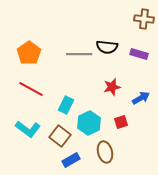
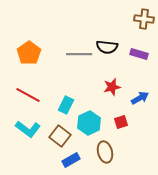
red line: moved 3 px left, 6 px down
blue arrow: moved 1 px left
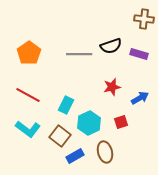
black semicircle: moved 4 px right, 1 px up; rotated 25 degrees counterclockwise
blue rectangle: moved 4 px right, 4 px up
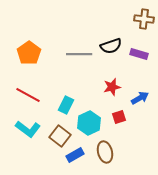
red square: moved 2 px left, 5 px up
blue rectangle: moved 1 px up
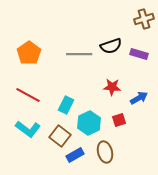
brown cross: rotated 24 degrees counterclockwise
red star: rotated 18 degrees clockwise
blue arrow: moved 1 px left
red square: moved 3 px down
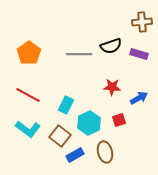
brown cross: moved 2 px left, 3 px down; rotated 12 degrees clockwise
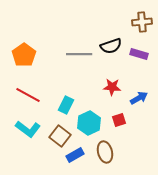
orange pentagon: moved 5 px left, 2 px down
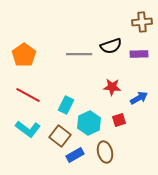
purple rectangle: rotated 18 degrees counterclockwise
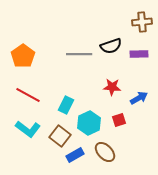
orange pentagon: moved 1 px left, 1 px down
brown ellipse: rotated 30 degrees counterclockwise
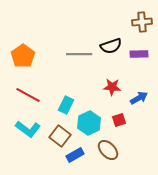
brown ellipse: moved 3 px right, 2 px up
